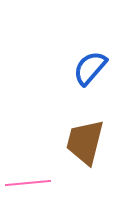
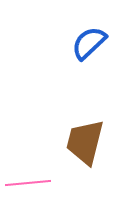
blue semicircle: moved 1 px left, 25 px up; rotated 6 degrees clockwise
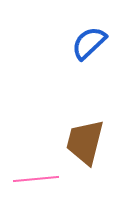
pink line: moved 8 px right, 4 px up
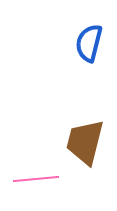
blue semicircle: rotated 33 degrees counterclockwise
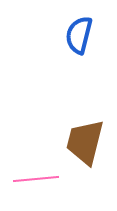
blue semicircle: moved 10 px left, 8 px up
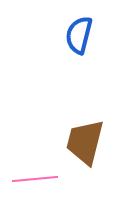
pink line: moved 1 px left
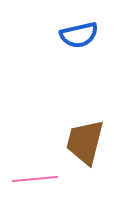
blue semicircle: rotated 117 degrees counterclockwise
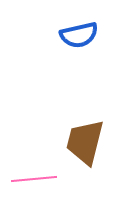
pink line: moved 1 px left
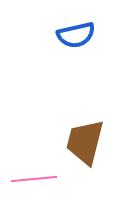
blue semicircle: moved 3 px left
